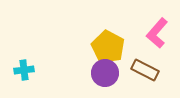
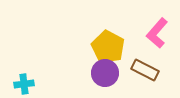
cyan cross: moved 14 px down
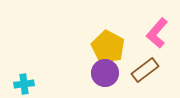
brown rectangle: rotated 64 degrees counterclockwise
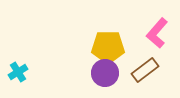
yellow pentagon: rotated 28 degrees counterclockwise
cyan cross: moved 6 px left, 12 px up; rotated 24 degrees counterclockwise
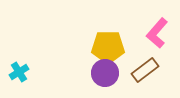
cyan cross: moved 1 px right
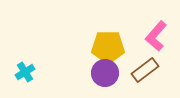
pink L-shape: moved 1 px left, 3 px down
cyan cross: moved 6 px right
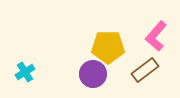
purple circle: moved 12 px left, 1 px down
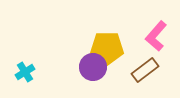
yellow pentagon: moved 1 px left, 1 px down
purple circle: moved 7 px up
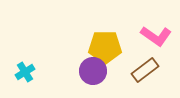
pink L-shape: rotated 96 degrees counterclockwise
yellow pentagon: moved 2 px left, 1 px up
purple circle: moved 4 px down
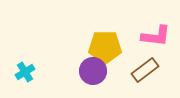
pink L-shape: rotated 28 degrees counterclockwise
